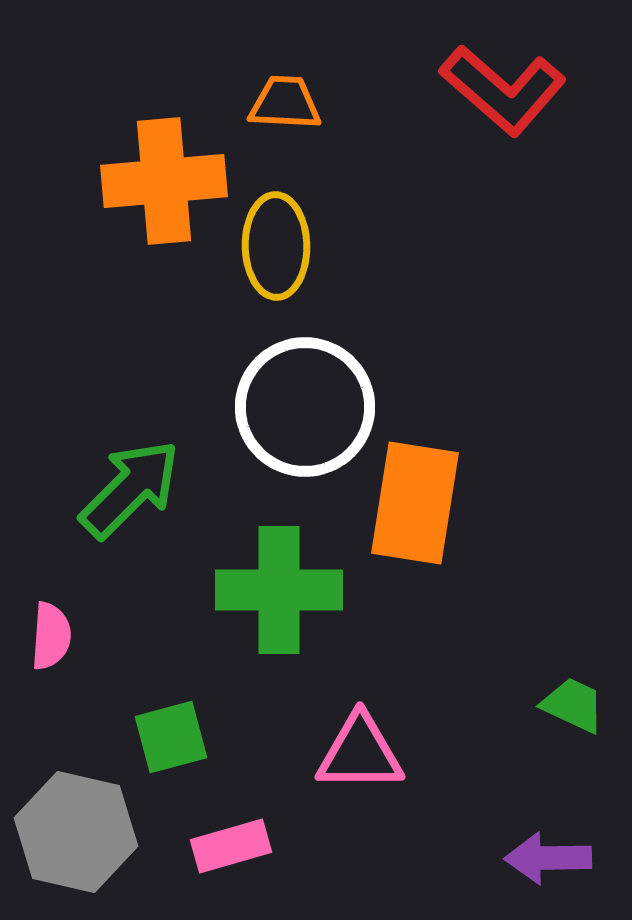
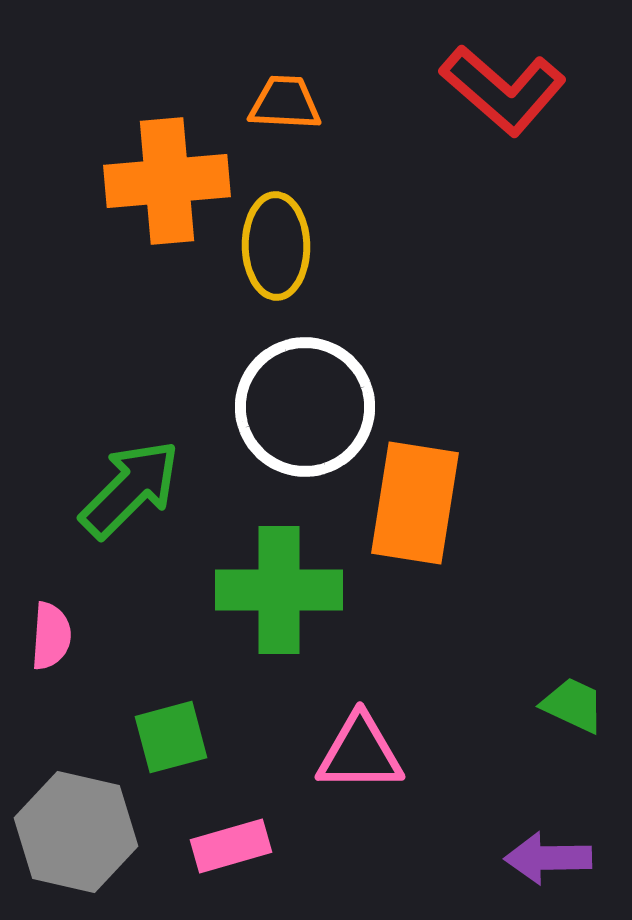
orange cross: moved 3 px right
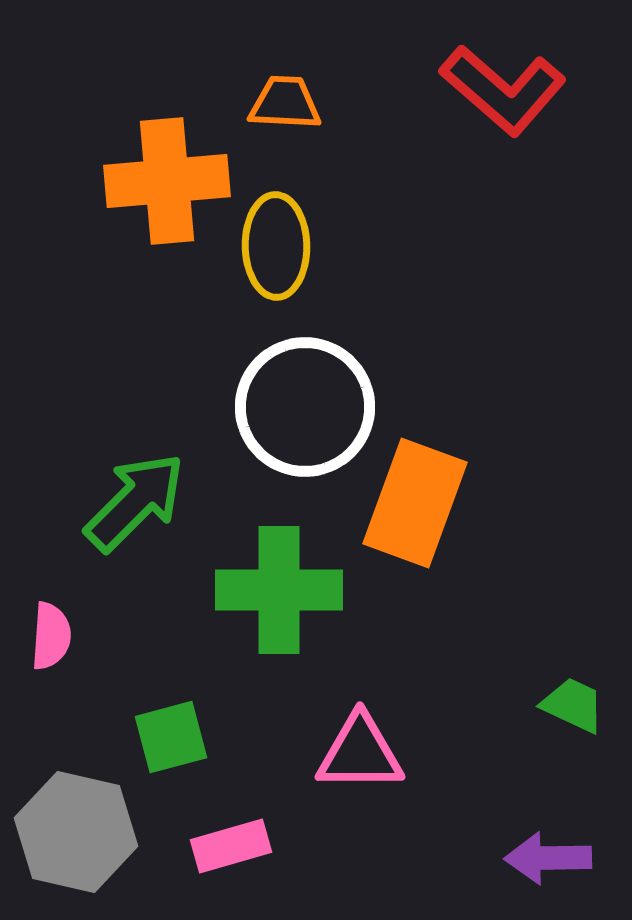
green arrow: moved 5 px right, 13 px down
orange rectangle: rotated 11 degrees clockwise
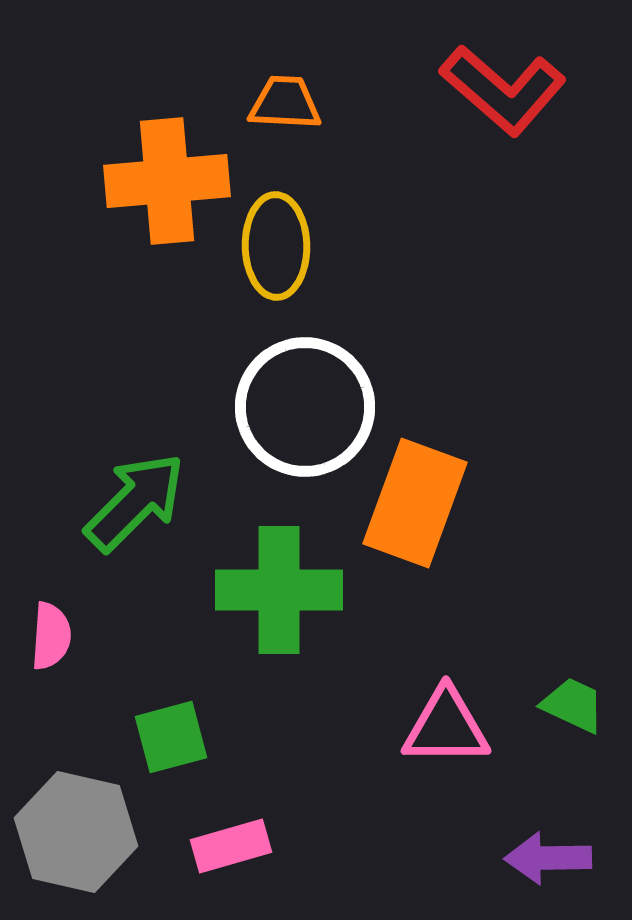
pink triangle: moved 86 px right, 26 px up
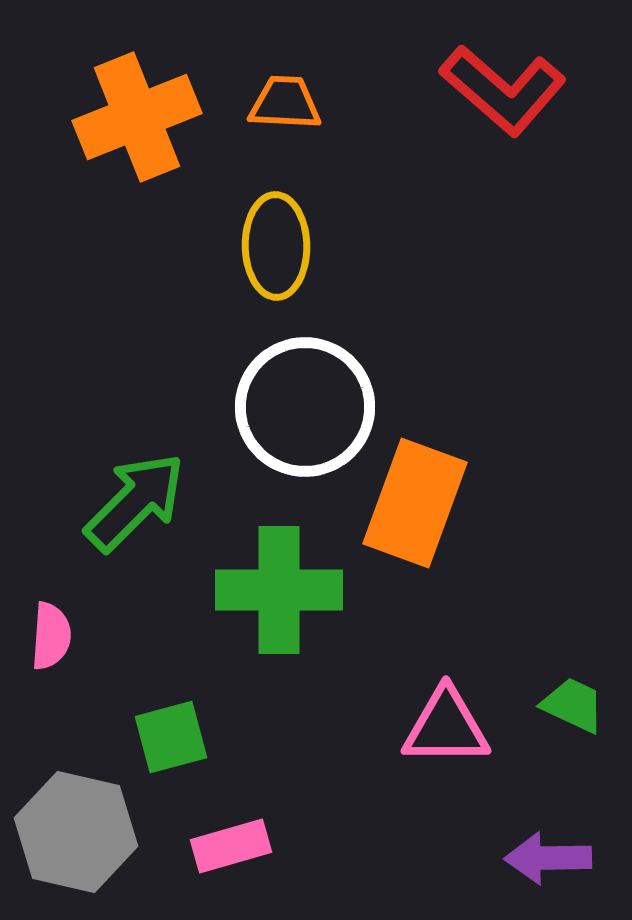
orange cross: moved 30 px left, 64 px up; rotated 17 degrees counterclockwise
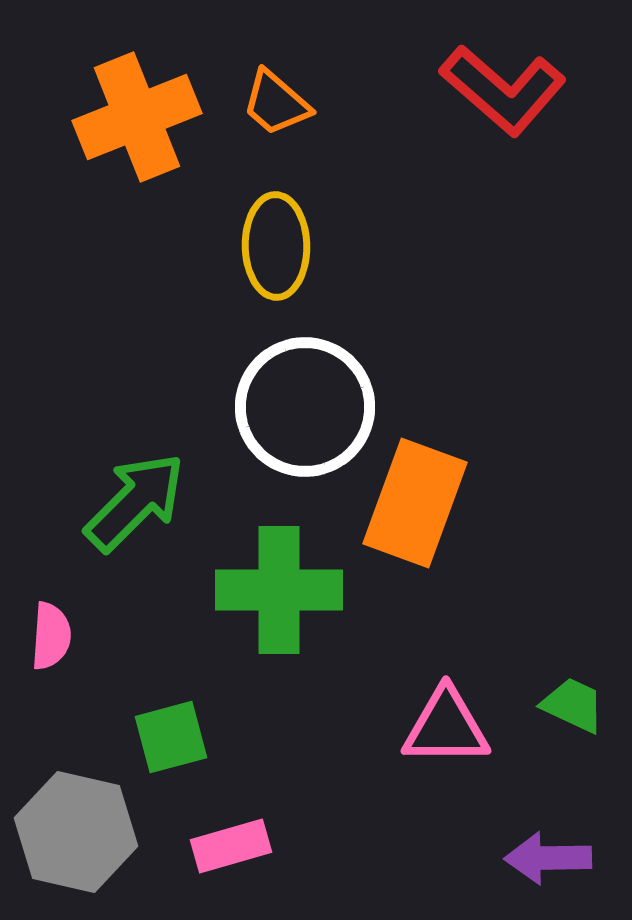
orange trapezoid: moved 9 px left; rotated 142 degrees counterclockwise
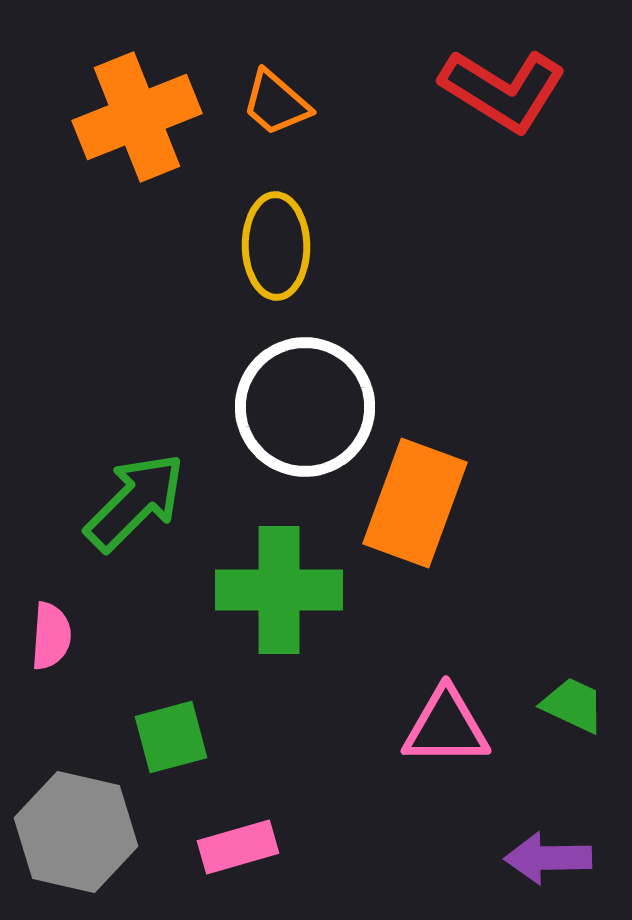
red L-shape: rotated 9 degrees counterclockwise
pink rectangle: moved 7 px right, 1 px down
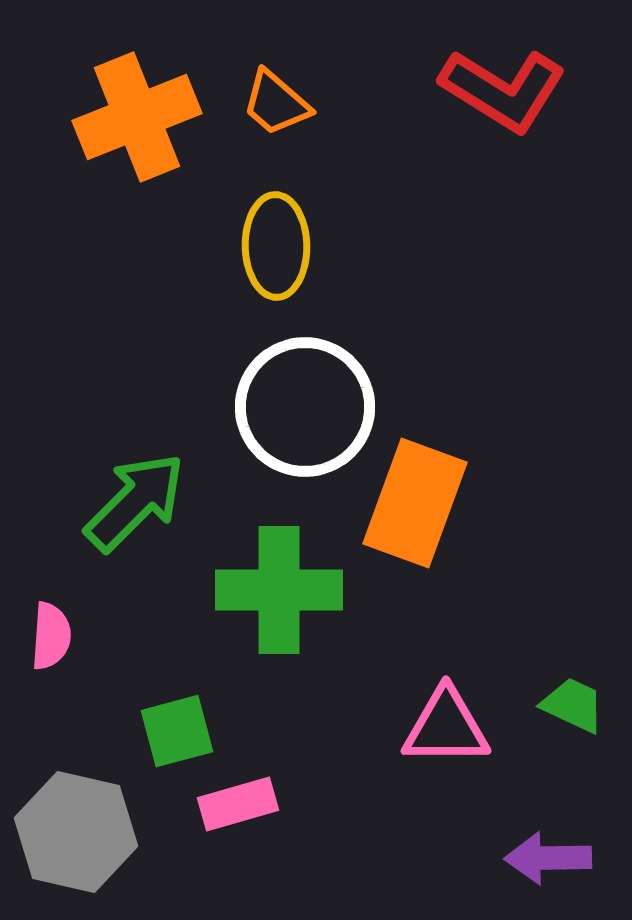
green square: moved 6 px right, 6 px up
pink rectangle: moved 43 px up
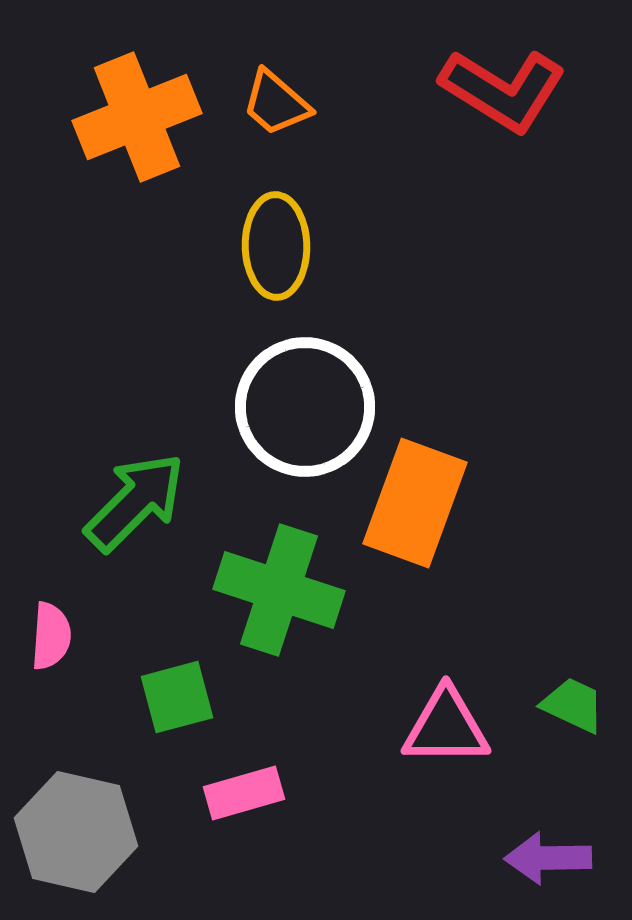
green cross: rotated 18 degrees clockwise
green square: moved 34 px up
pink rectangle: moved 6 px right, 11 px up
